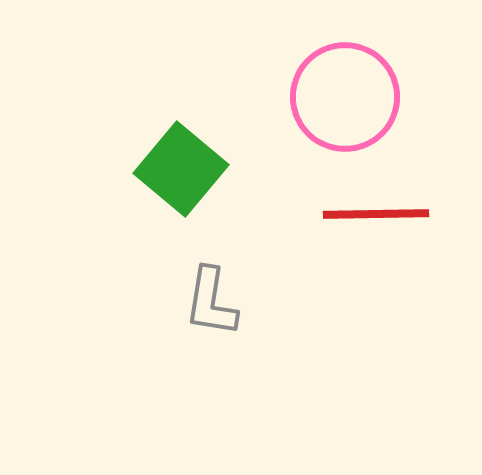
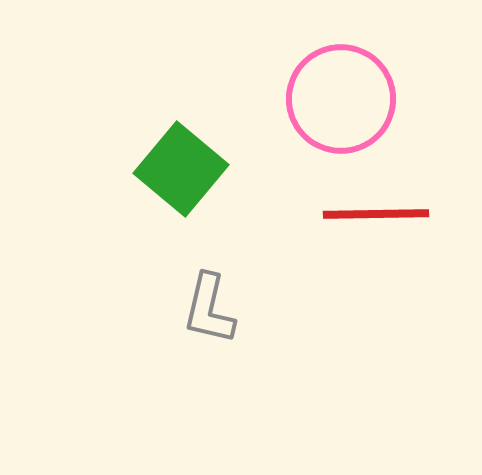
pink circle: moved 4 px left, 2 px down
gray L-shape: moved 2 px left, 7 px down; rotated 4 degrees clockwise
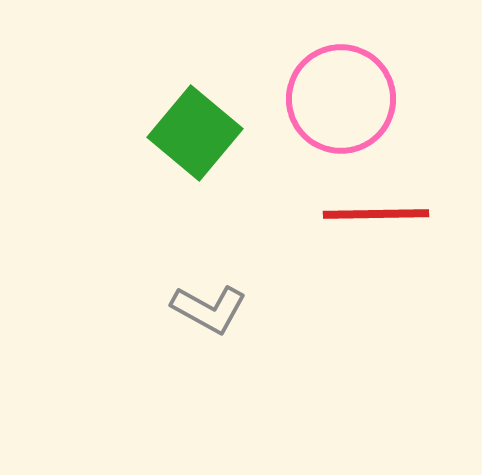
green square: moved 14 px right, 36 px up
gray L-shape: rotated 74 degrees counterclockwise
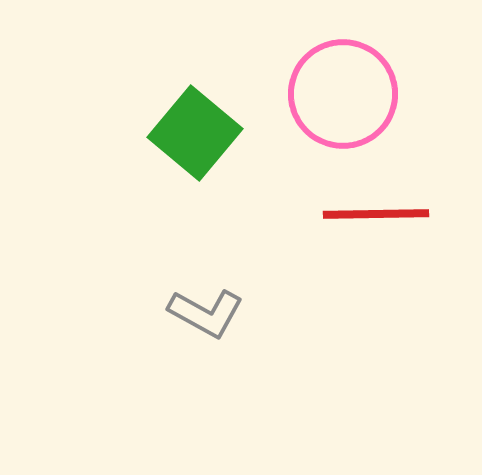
pink circle: moved 2 px right, 5 px up
gray L-shape: moved 3 px left, 4 px down
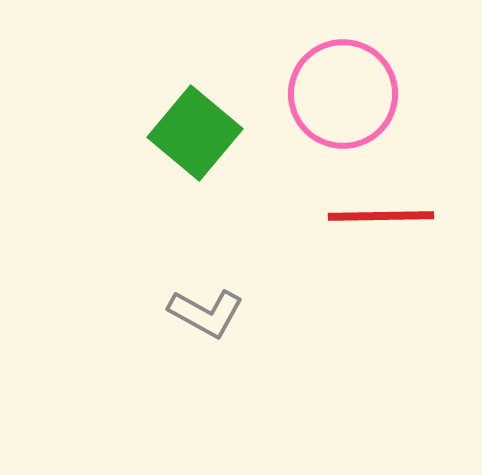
red line: moved 5 px right, 2 px down
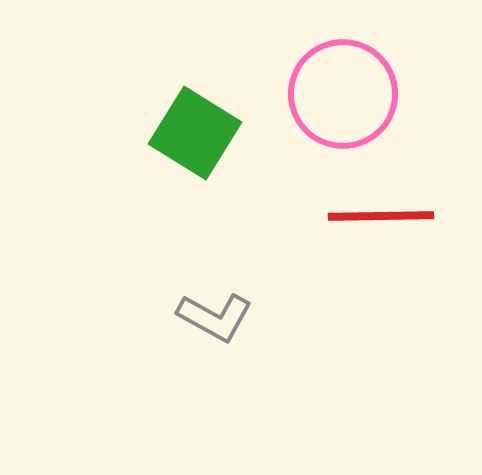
green square: rotated 8 degrees counterclockwise
gray L-shape: moved 9 px right, 4 px down
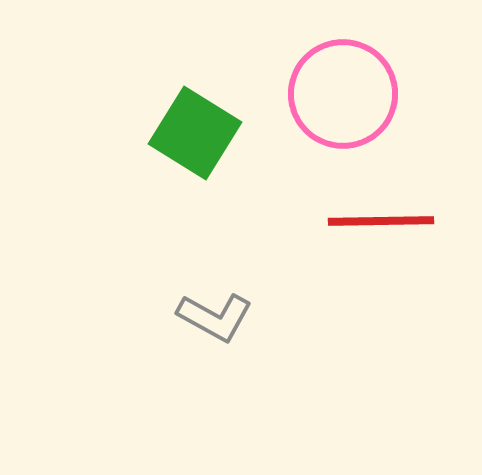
red line: moved 5 px down
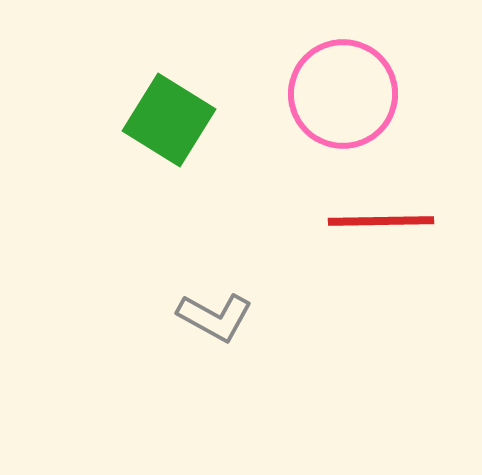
green square: moved 26 px left, 13 px up
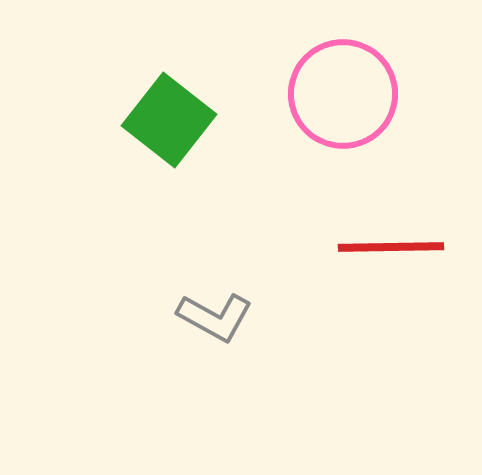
green square: rotated 6 degrees clockwise
red line: moved 10 px right, 26 px down
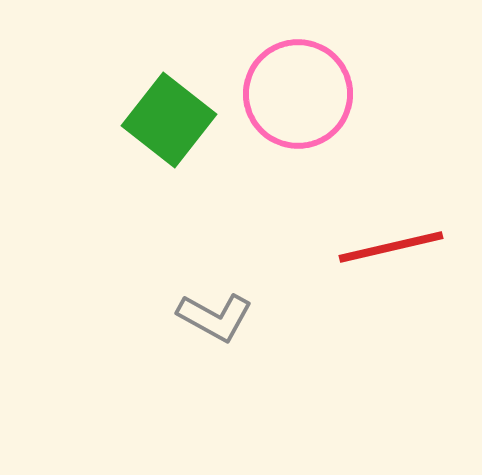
pink circle: moved 45 px left
red line: rotated 12 degrees counterclockwise
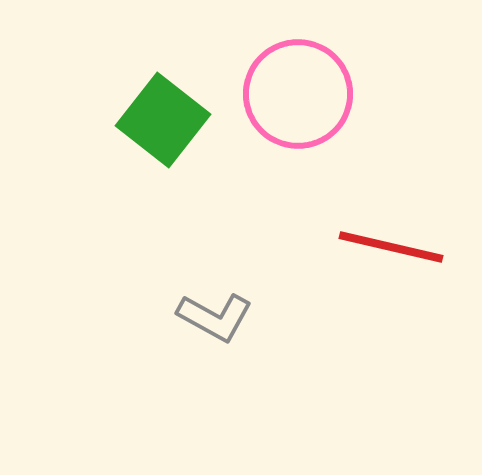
green square: moved 6 px left
red line: rotated 26 degrees clockwise
